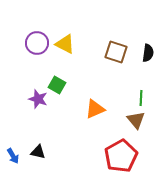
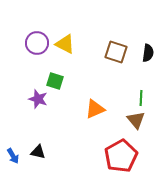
green square: moved 2 px left, 4 px up; rotated 12 degrees counterclockwise
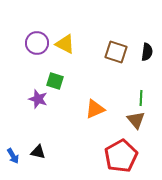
black semicircle: moved 1 px left, 1 px up
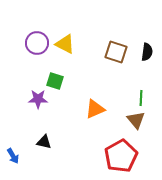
purple star: rotated 18 degrees counterclockwise
black triangle: moved 6 px right, 10 px up
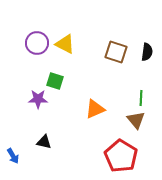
red pentagon: rotated 12 degrees counterclockwise
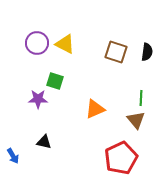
red pentagon: moved 2 px down; rotated 16 degrees clockwise
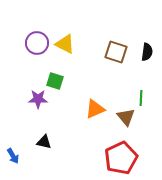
brown triangle: moved 10 px left, 3 px up
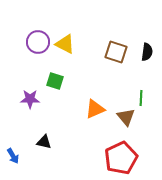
purple circle: moved 1 px right, 1 px up
purple star: moved 8 px left
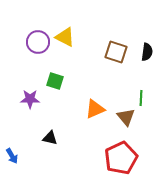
yellow triangle: moved 7 px up
black triangle: moved 6 px right, 4 px up
blue arrow: moved 1 px left
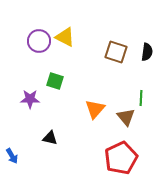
purple circle: moved 1 px right, 1 px up
orange triangle: rotated 25 degrees counterclockwise
